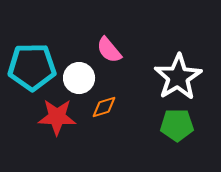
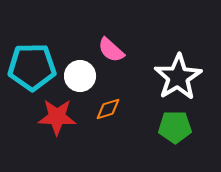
pink semicircle: moved 2 px right; rotated 8 degrees counterclockwise
white circle: moved 1 px right, 2 px up
orange diamond: moved 4 px right, 2 px down
green pentagon: moved 2 px left, 2 px down
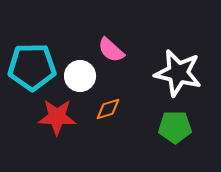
white star: moved 4 px up; rotated 27 degrees counterclockwise
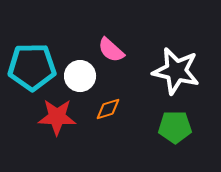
white star: moved 2 px left, 2 px up
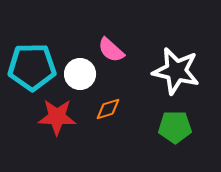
white circle: moved 2 px up
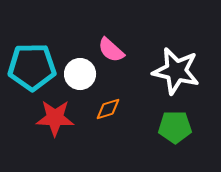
red star: moved 2 px left, 1 px down
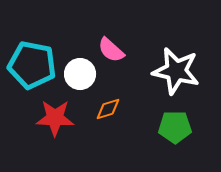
cyan pentagon: moved 2 px up; rotated 12 degrees clockwise
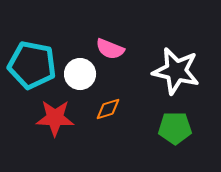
pink semicircle: moved 1 px left, 1 px up; rotated 20 degrees counterclockwise
green pentagon: moved 1 px down
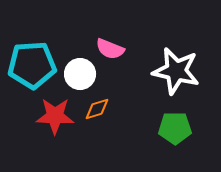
cyan pentagon: rotated 15 degrees counterclockwise
orange diamond: moved 11 px left
red star: moved 2 px up
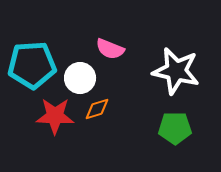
white circle: moved 4 px down
